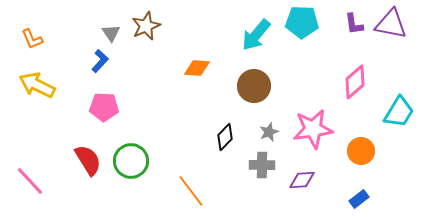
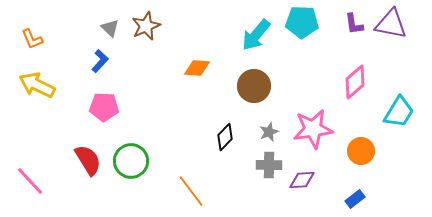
gray triangle: moved 1 px left, 5 px up; rotated 12 degrees counterclockwise
gray cross: moved 7 px right
blue rectangle: moved 4 px left
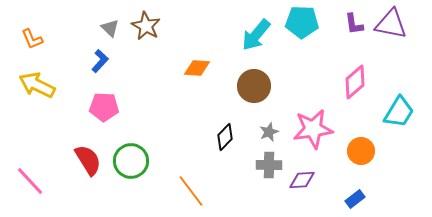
brown star: rotated 20 degrees counterclockwise
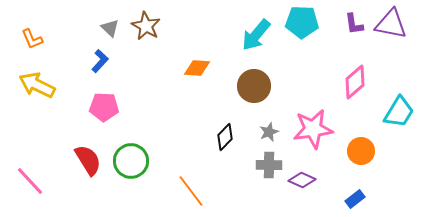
purple diamond: rotated 28 degrees clockwise
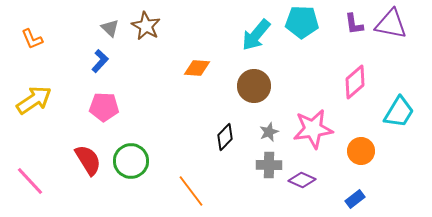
yellow arrow: moved 3 px left, 15 px down; rotated 120 degrees clockwise
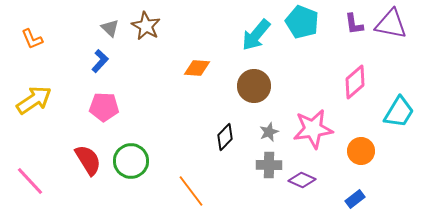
cyan pentagon: rotated 20 degrees clockwise
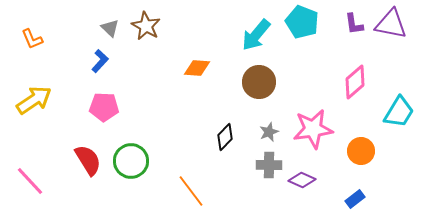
brown circle: moved 5 px right, 4 px up
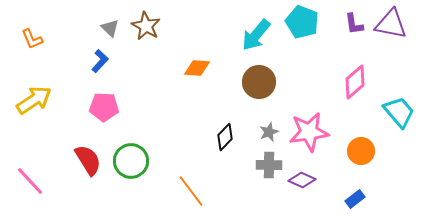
cyan trapezoid: rotated 72 degrees counterclockwise
pink star: moved 4 px left, 3 px down
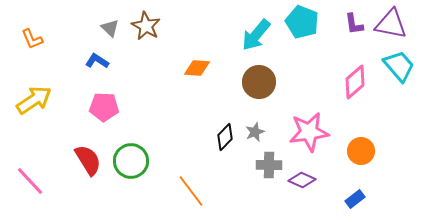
blue L-shape: moved 3 px left; rotated 100 degrees counterclockwise
cyan trapezoid: moved 46 px up
gray star: moved 14 px left
